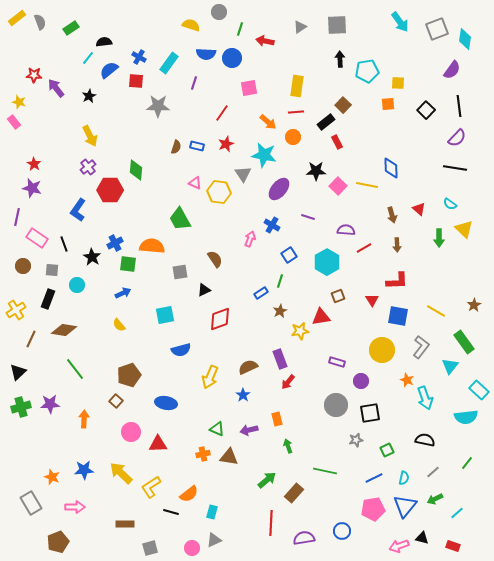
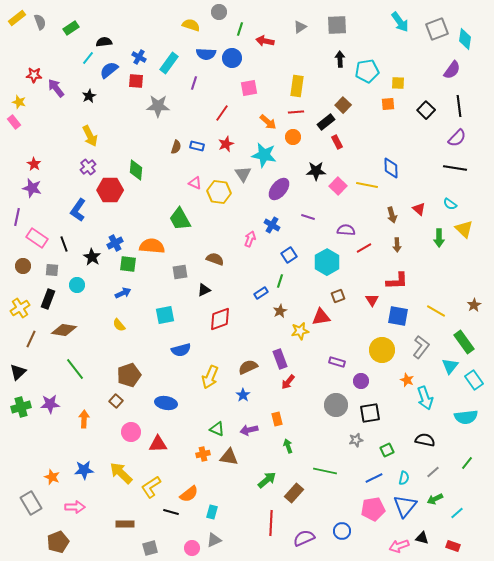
brown semicircle at (215, 259): rotated 36 degrees counterclockwise
yellow cross at (16, 310): moved 4 px right, 2 px up
cyan rectangle at (479, 390): moved 5 px left, 10 px up; rotated 12 degrees clockwise
purple semicircle at (304, 538): rotated 15 degrees counterclockwise
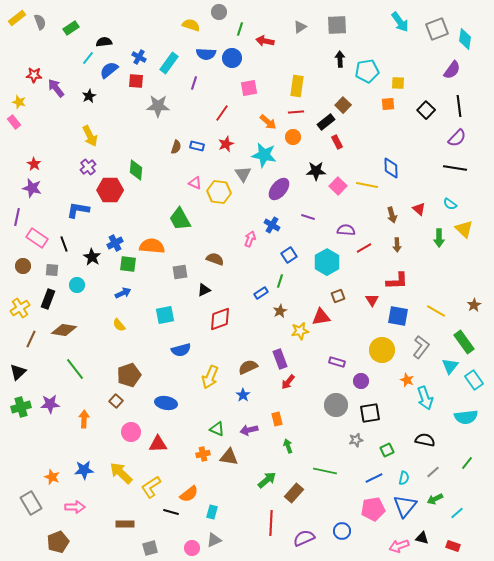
blue L-shape at (78, 210): rotated 65 degrees clockwise
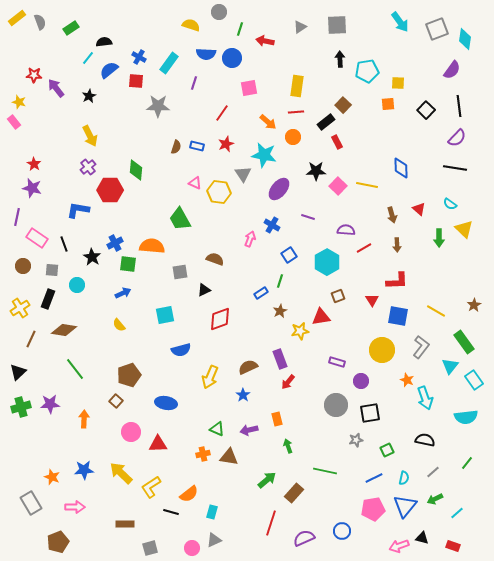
blue diamond at (391, 168): moved 10 px right
red line at (271, 523): rotated 15 degrees clockwise
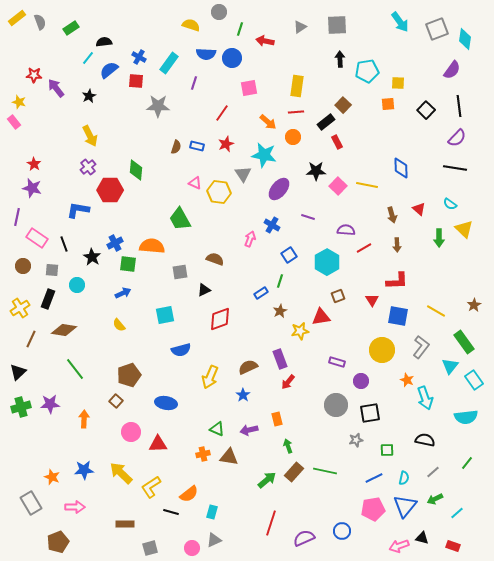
green square at (387, 450): rotated 24 degrees clockwise
brown rectangle at (294, 493): moved 21 px up
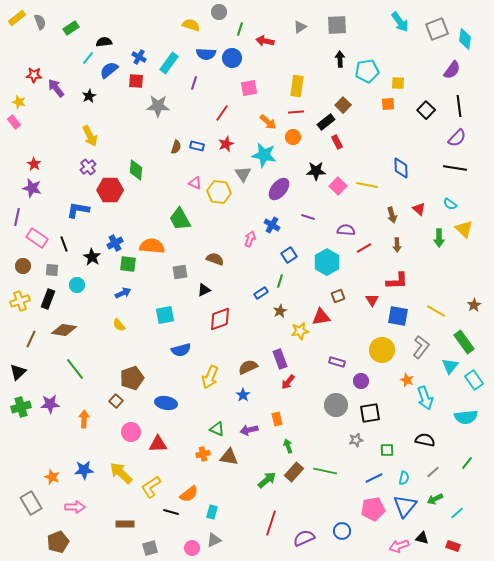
yellow cross at (20, 308): moved 7 px up; rotated 12 degrees clockwise
brown pentagon at (129, 375): moved 3 px right, 3 px down
